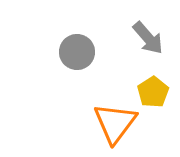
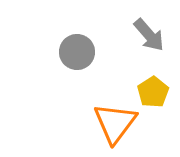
gray arrow: moved 1 px right, 3 px up
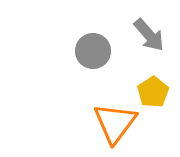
gray circle: moved 16 px right, 1 px up
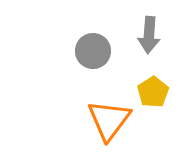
gray arrow: rotated 45 degrees clockwise
orange triangle: moved 6 px left, 3 px up
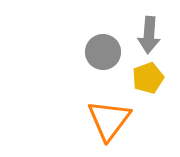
gray circle: moved 10 px right, 1 px down
yellow pentagon: moved 5 px left, 14 px up; rotated 12 degrees clockwise
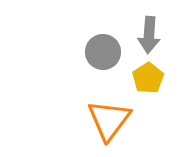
yellow pentagon: rotated 12 degrees counterclockwise
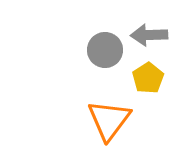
gray arrow: rotated 84 degrees clockwise
gray circle: moved 2 px right, 2 px up
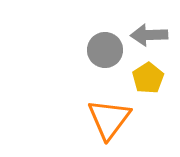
orange triangle: moved 1 px up
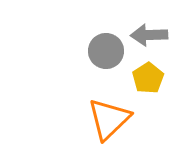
gray circle: moved 1 px right, 1 px down
orange triangle: rotated 9 degrees clockwise
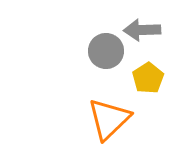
gray arrow: moved 7 px left, 5 px up
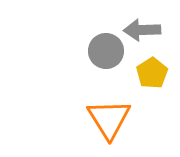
yellow pentagon: moved 4 px right, 5 px up
orange triangle: rotated 18 degrees counterclockwise
